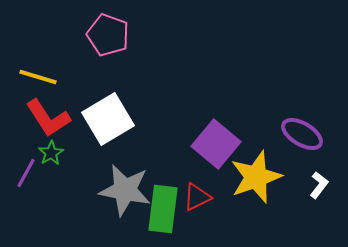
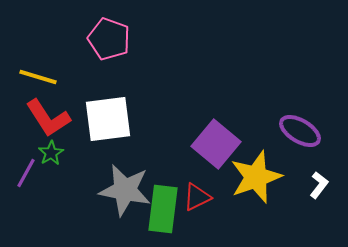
pink pentagon: moved 1 px right, 4 px down
white square: rotated 24 degrees clockwise
purple ellipse: moved 2 px left, 3 px up
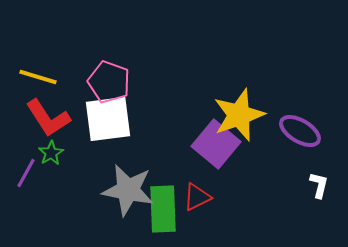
pink pentagon: moved 43 px down
yellow star: moved 17 px left, 62 px up
white L-shape: rotated 24 degrees counterclockwise
gray star: moved 3 px right
green rectangle: rotated 9 degrees counterclockwise
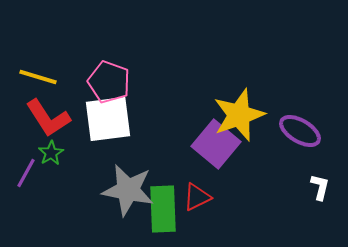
white L-shape: moved 1 px right, 2 px down
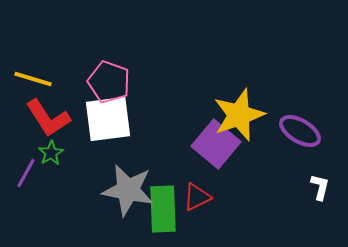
yellow line: moved 5 px left, 2 px down
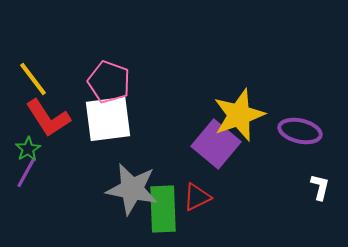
yellow line: rotated 36 degrees clockwise
purple ellipse: rotated 18 degrees counterclockwise
green star: moved 23 px left, 4 px up
gray star: moved 4 px right, 1 px up
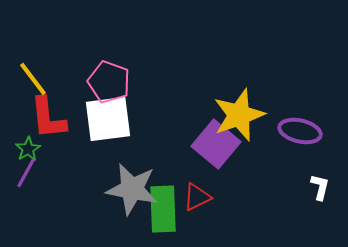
red L-shape: rotated 27 degrees clockwise
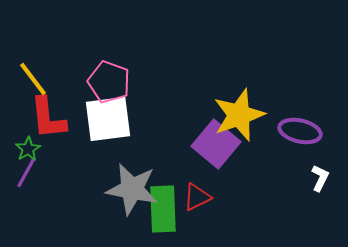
white L-shape: moved 9 px up; rotated 12 degrees clockwise
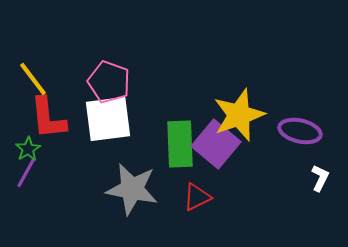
green rectangle: moved 17 px right, 65 px up
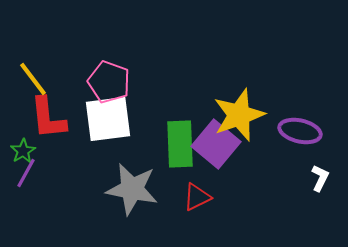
green star: moved 5 px left, 2 px down
